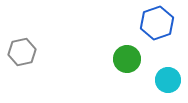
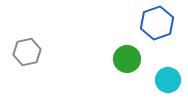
gray hexagon: moved 5 px right
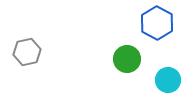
blue hexagon: rotated 12 degrees counterclockwise
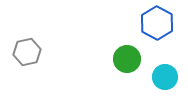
cyan circle: moved 3 px left, 3 px up
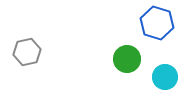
blue hexagon: rotated 12 degrees counterclockwise
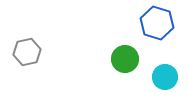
green circle: moved 2 px left
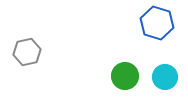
green circle: moved 17 px down
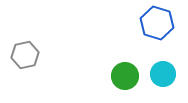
gray hexagon: moved 2 px left, 3 px down
cyan circle: moved 2 px left, 3 px up
